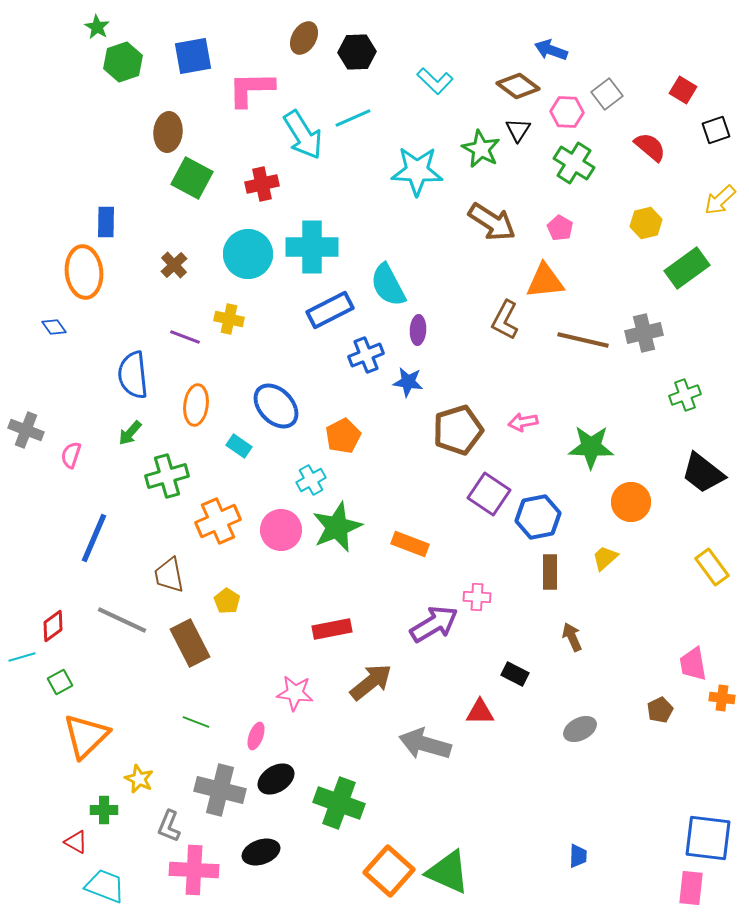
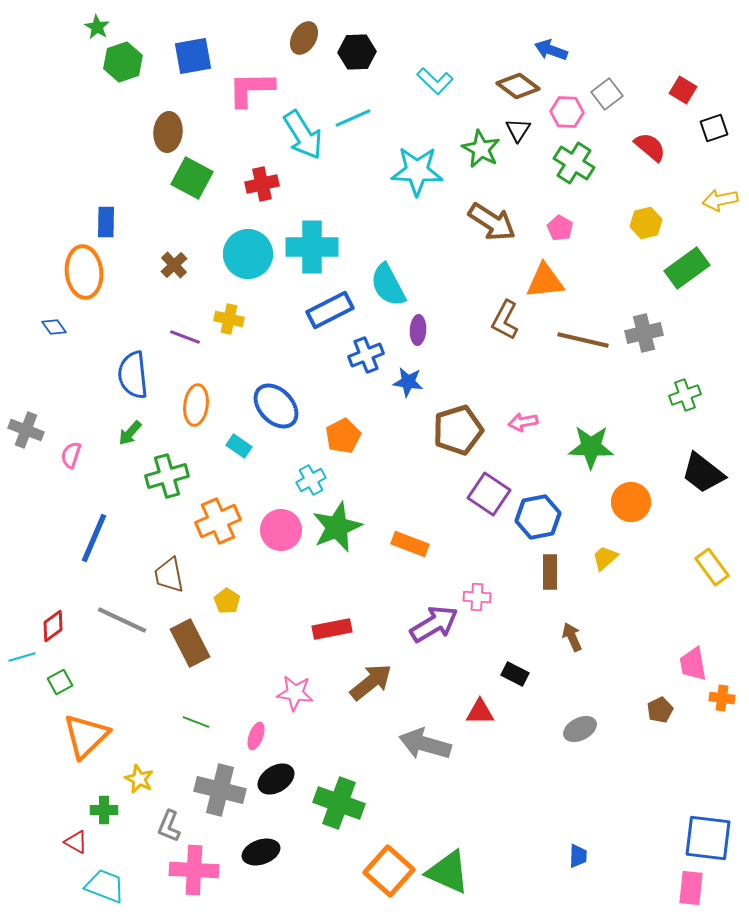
black square at (716, 130): moved 2 px left, 2 px up
yellow arrow at (720, 200): rotated 32 degrees clockwise
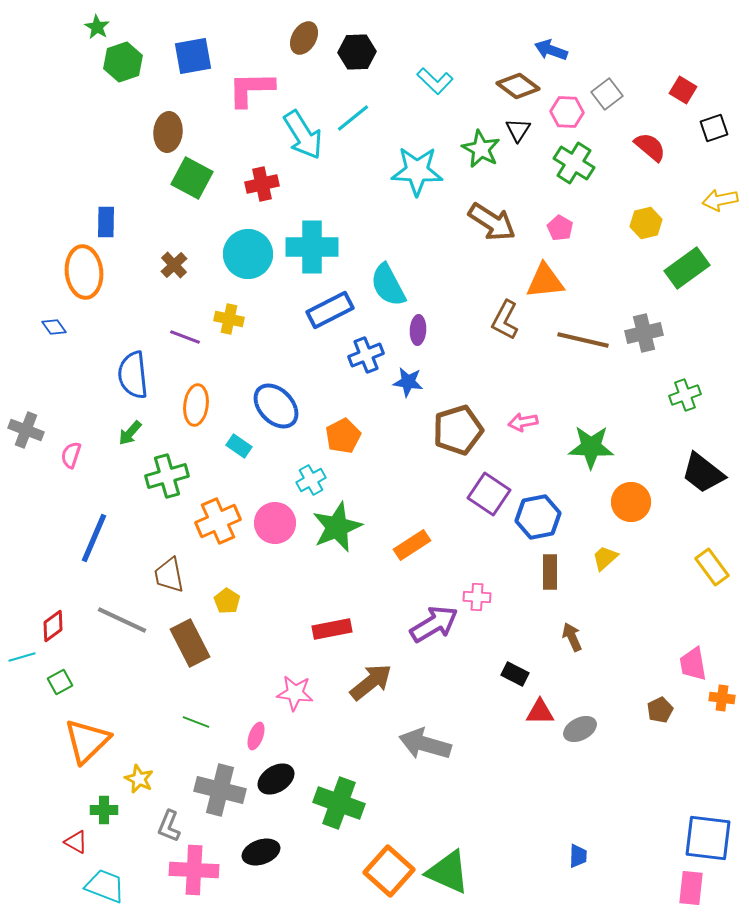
cyan line at (353, 118): rotated 15 degrees counterclockwise
pink circle at (281, 530): moved 6 px left, 7 px up
orange rectangle at (410, 544): moved 2 px right, 1 px down; rotated 54 degrees counterclockwise
red triangle at (480, 712): moved 60 px right
orange triangle at (86, 736): moved 1 px right, 5 px down
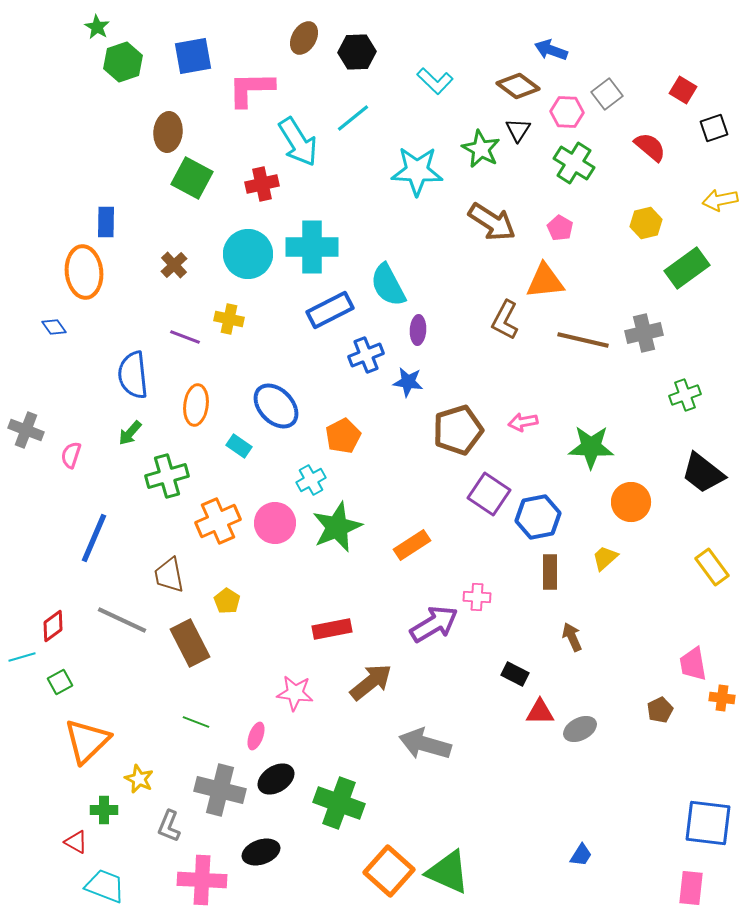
cyan arrow at (303, 135): moved 5 px left, 7 px down
blue square at (708, 838): moved 15 px up
blue trapezoid at (578, 856): moved 3 px right, 1 px up; rotated 30 degrees clockwise
pink cross at (194, 870): moved 8 px right, 10 px down
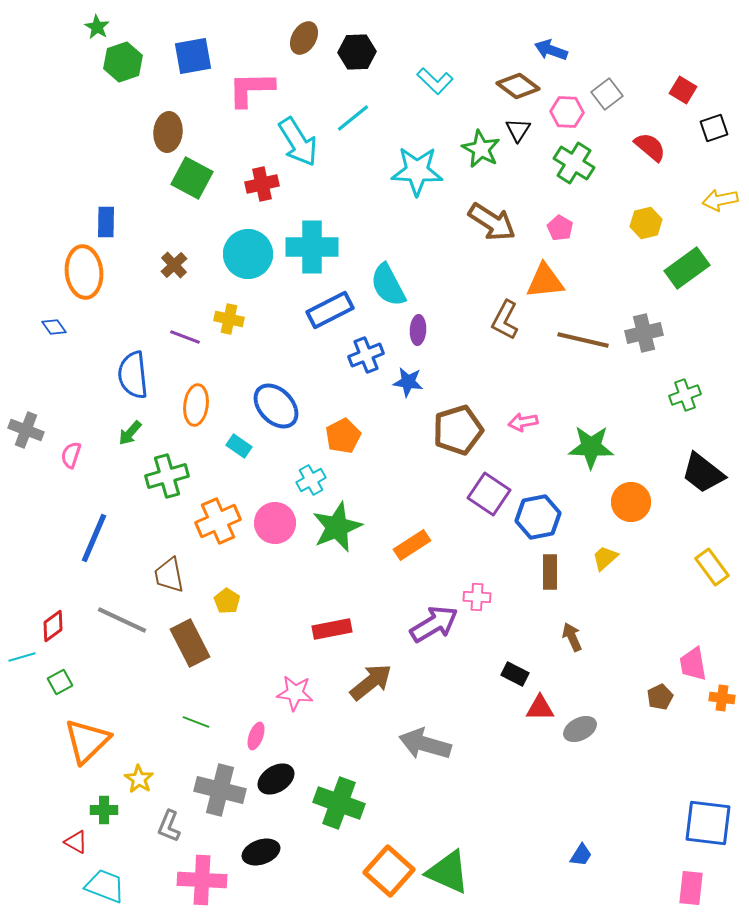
brown pentagon at (660, 710): moved 13 px up
red triangle at (540, 712): moved 4 px up
yellow star at (139, 779): rotated 8 degrees clockwise
